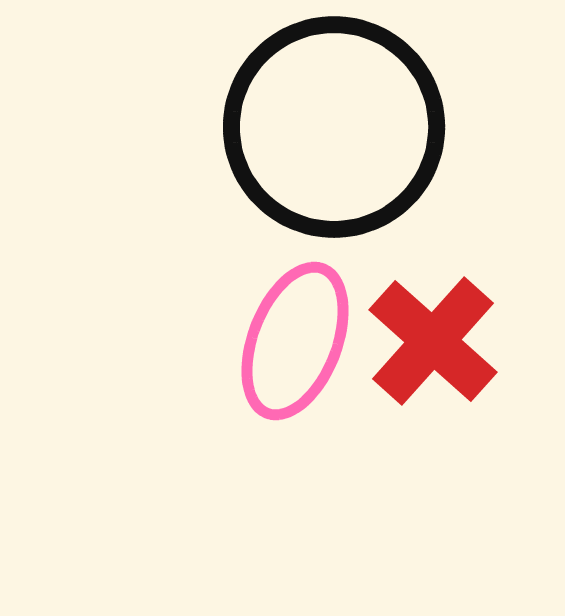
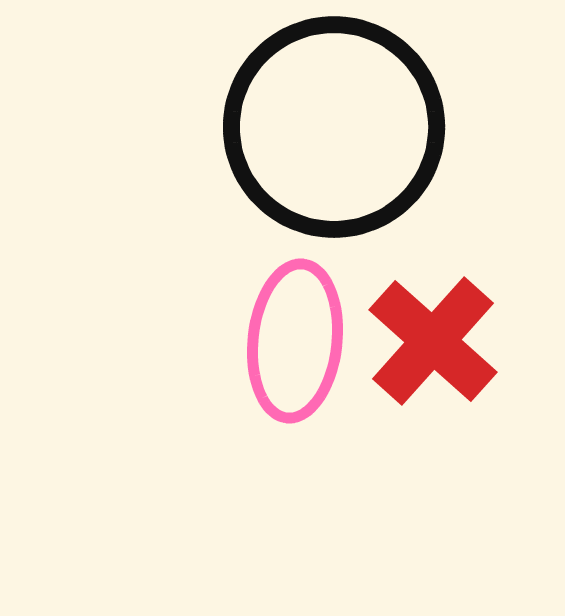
pink ellipse: rotated 15 degrees counterclockwise
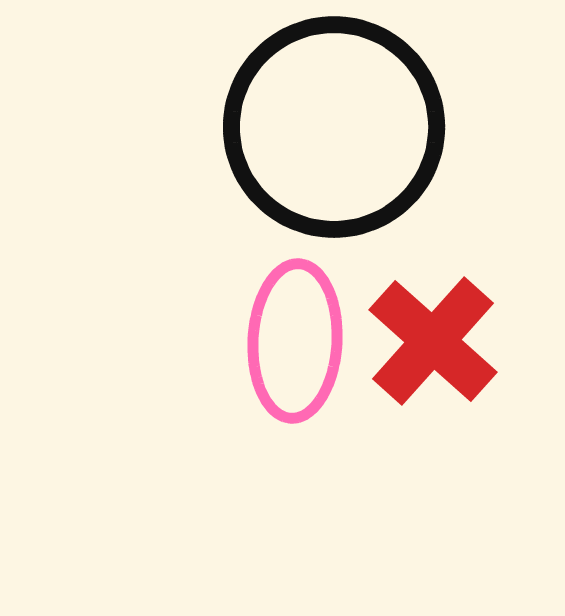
pink ellipse: rotated 3 degrees counterclockwise
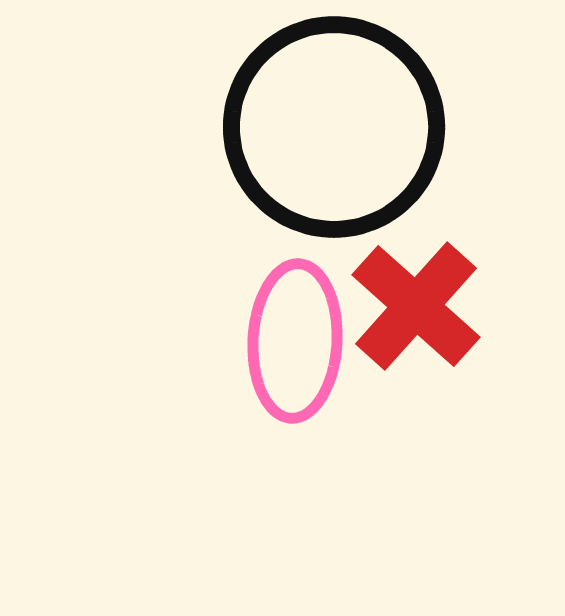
red cross: moved 17 px left, 35 px up
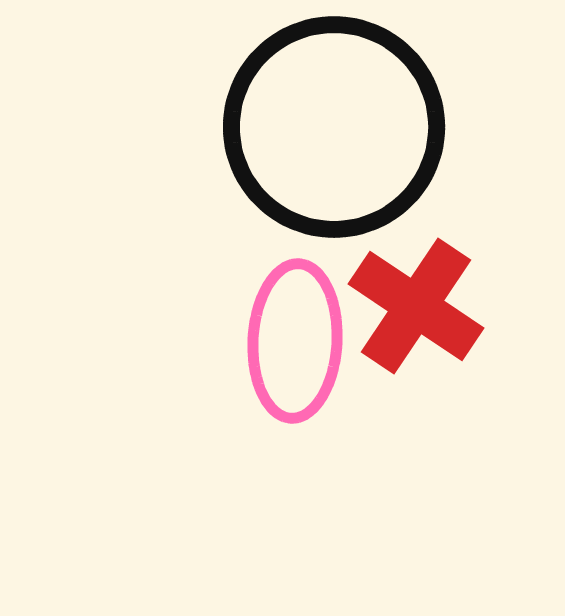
red cross: rotated 8 degrees counterclockwise
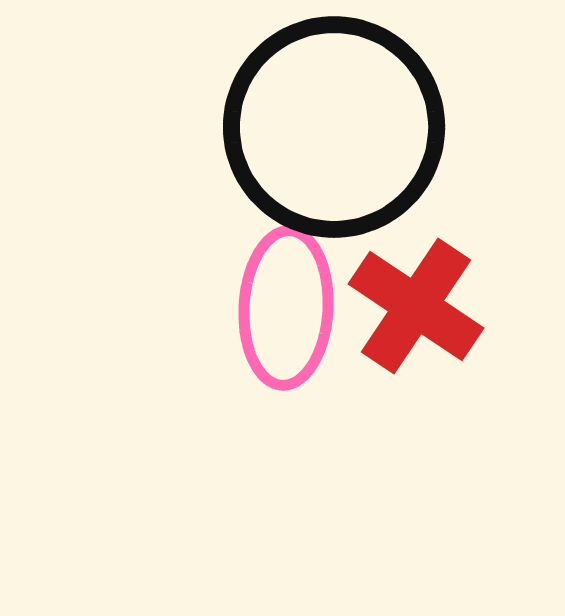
pink ellipse: moved 9 px left, 33 px up
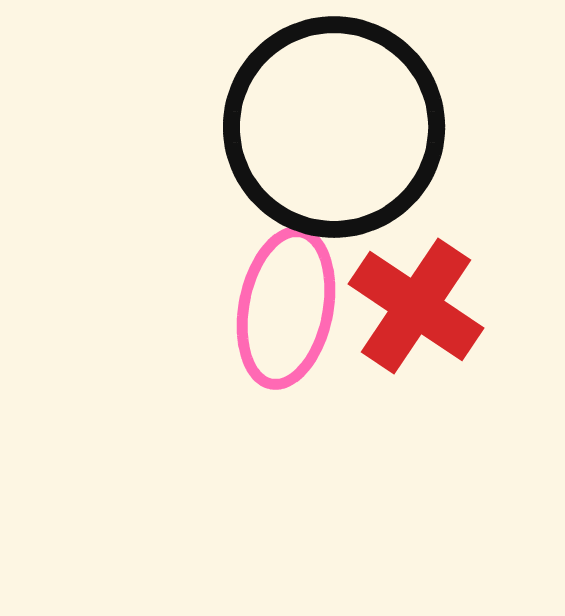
pink ellipse: rotated 8 degrees clockwise
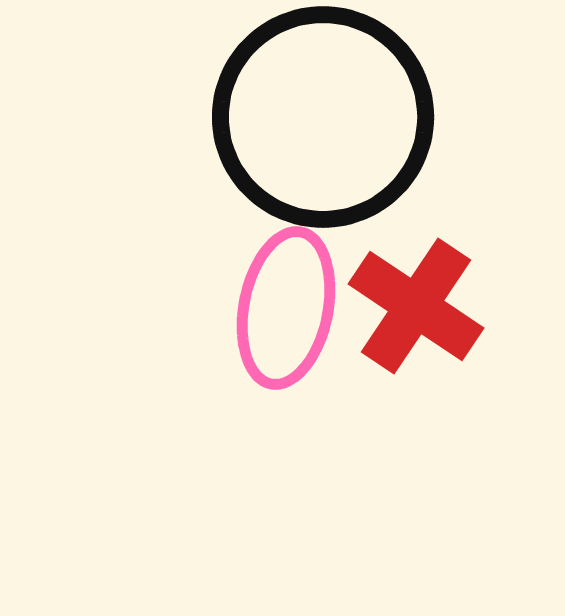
black circle: moved 11 px left, 10 px up
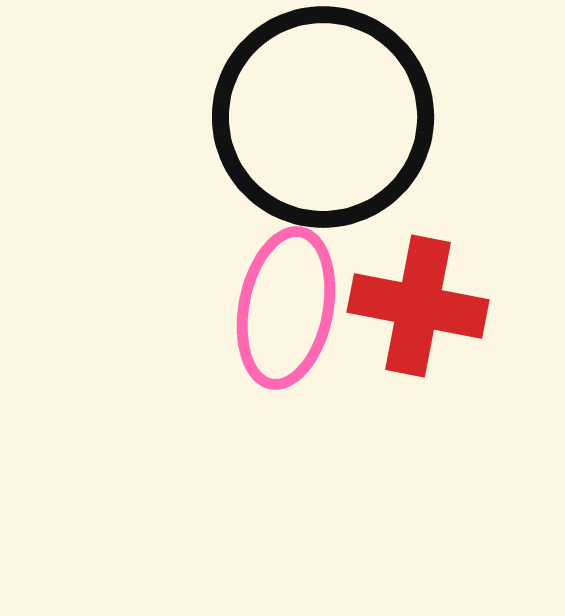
red cross: moved 2 px right; rotated 23 degrees counterclockwise
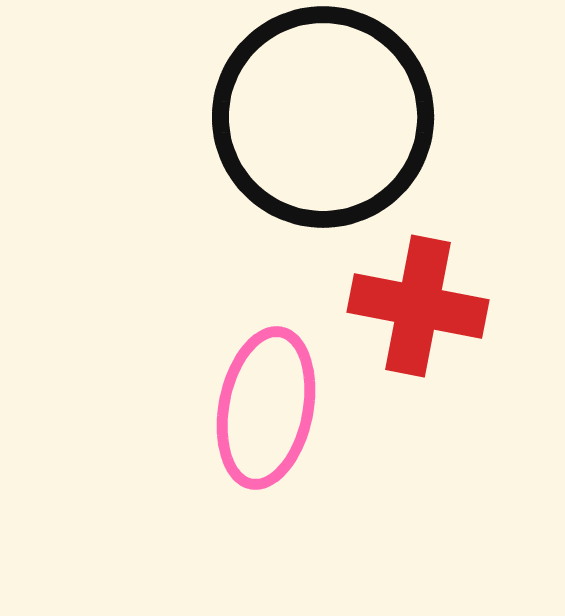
pink ellipse: moved 20 px left, 100 px down
